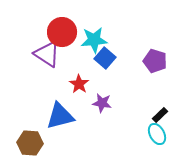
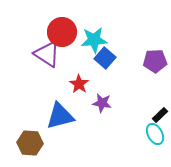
purple pentagon: rotated 20 degrees counterclockwise
cyan ellipse: moved 2 px left
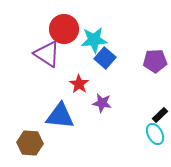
red circle: moved 2 px right, 3 px up
blue triangle: rotated 20 degrees clockwise
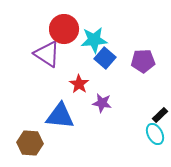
purple pentagon: moved 12 px left
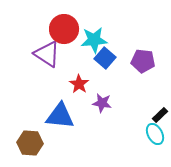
purple pentagon: rotated 10 degrees clockwise
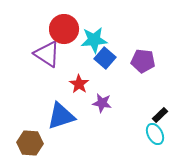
blue triangle: moved 1 px right; rotated 24 degrees counterclockwise
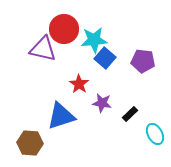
purple triangle: moved 4 px left, 5 px up; rotated 20 degrees counterclockwise
black rectangle: moved 30 px left, 1 px up
